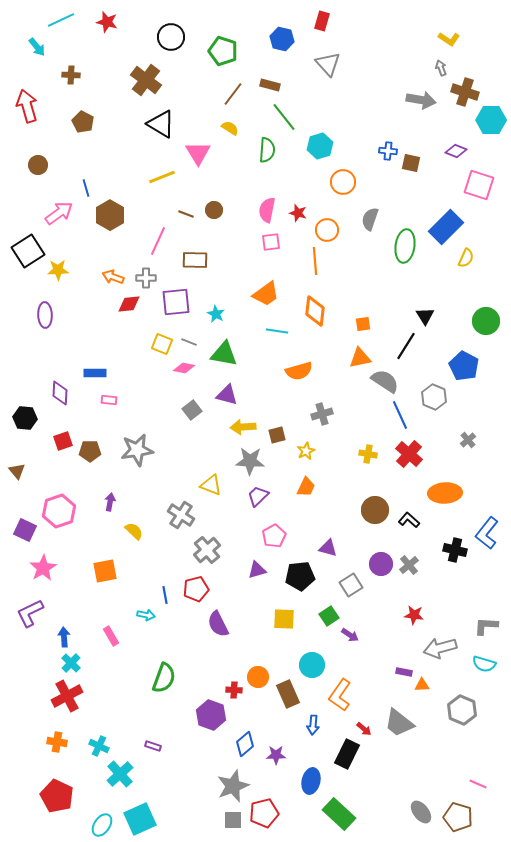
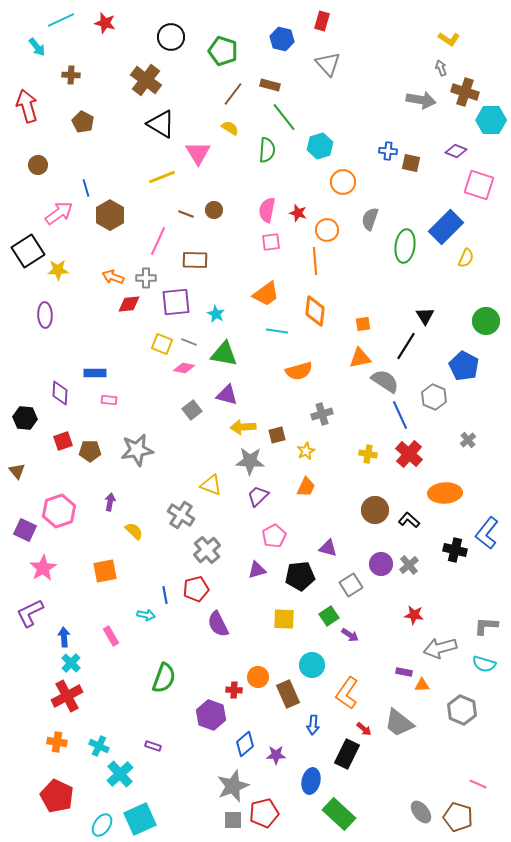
red star at (107, 22): moved 2 px left, 1 px down
orange L-shape at (340, 695): moved 7 px right, 2 px up
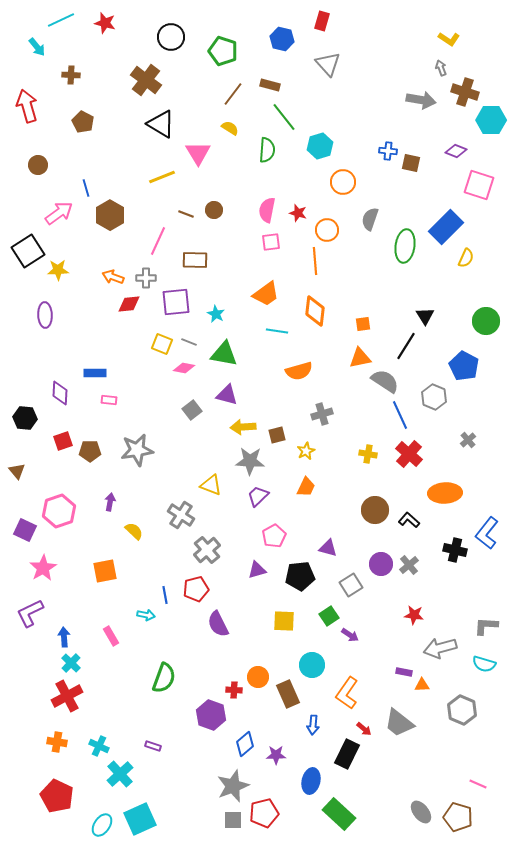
yellow square at (284, 619): moved 2 px down
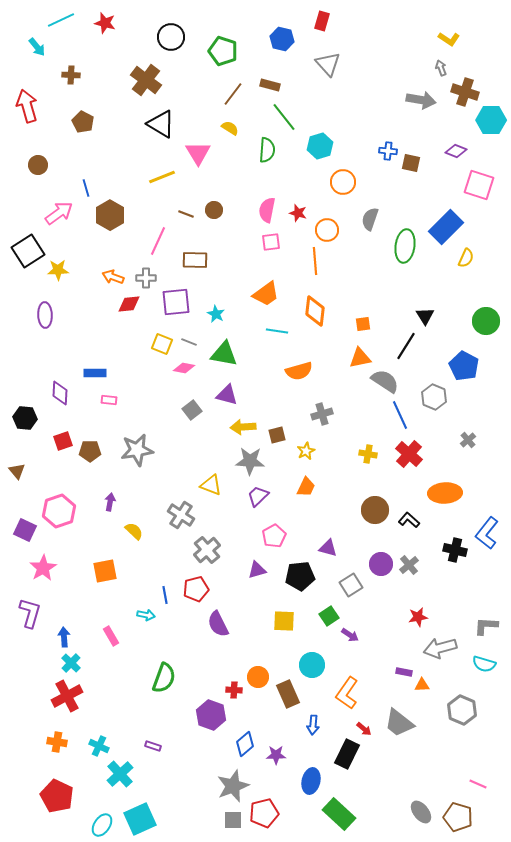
purple L-shape at (30, 613): rotated 132 degrees clockwise
red star at (414, 615): moved 4 px right, 2 px down; rotated 18 degrees counterclockwise
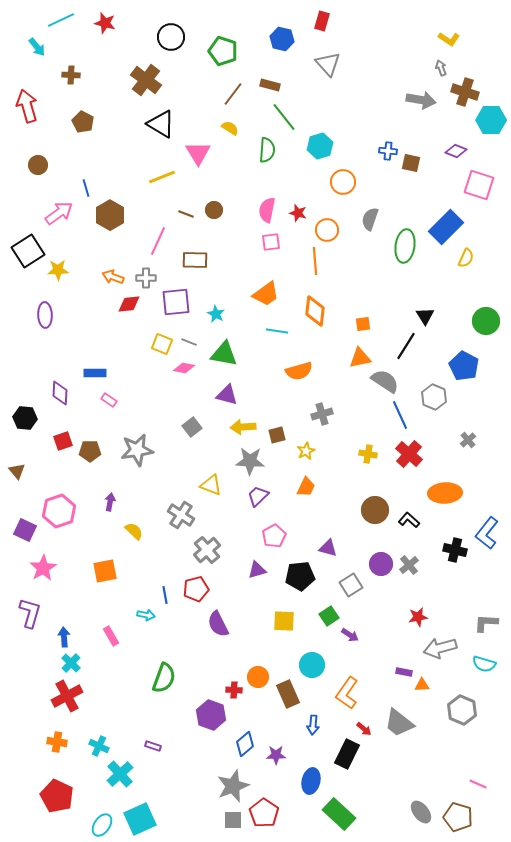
pink rectangle at (109, 400): rotated 28 degrees clockwise
gray square at (192, 410): moved 17 px down
gray L-shape at (486, 626): moved 3 px up
red pentagon at (264, 813): rotated 24 degrees counterclockwise
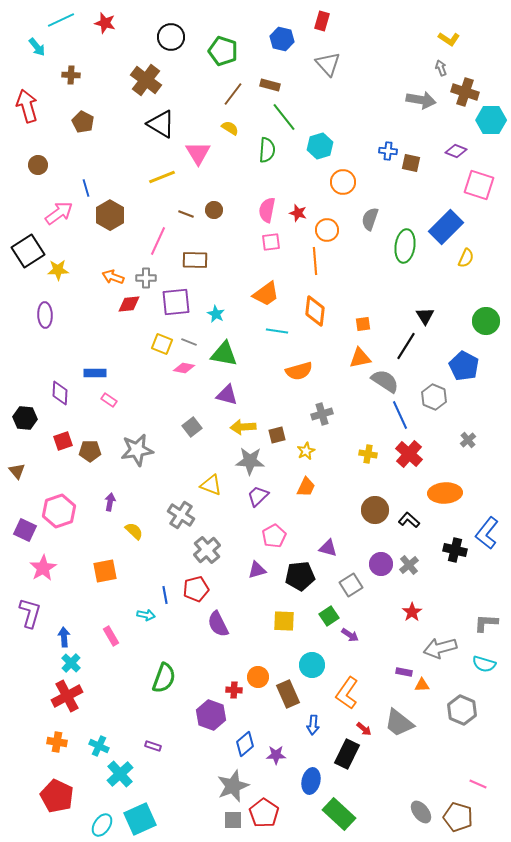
red star at (418, 617): moved 6 px left, 5 px up; rotated 24 degrees counterclockwise
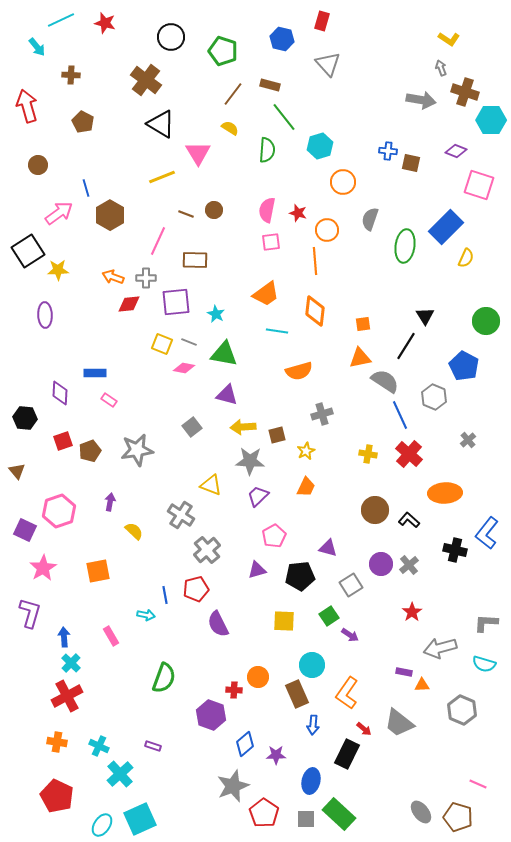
brown pentagon at (90, 451): rotated 20 degrees counterclockwise
orange square at (105, 571): moved 7 px left
brown rectangle at (288, 694): moved 9 px right
gray square at (233, 820): moved 73 px right, 1 px up
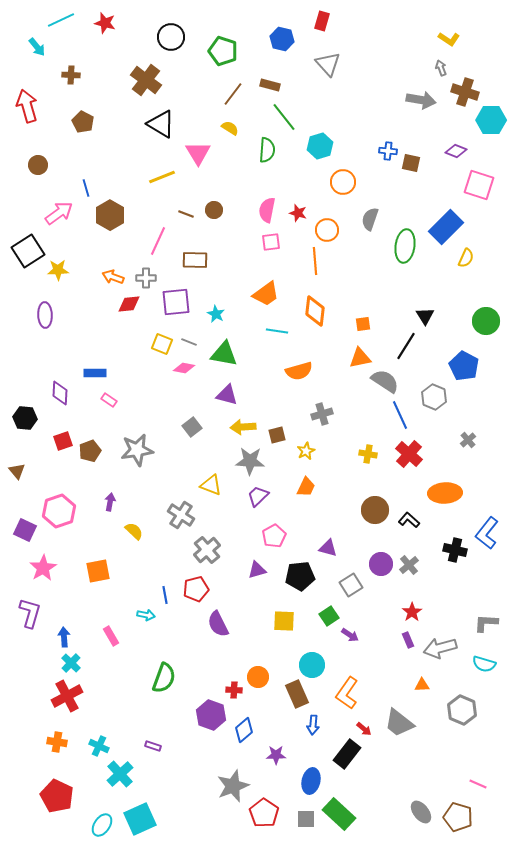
purple rectangle at (404, 672): moved 4 px right, 32 px up; rotated 56 degrees clockwise
blue diamond at (245, 744): moved 1 px left, 14 px up
black rectangle at (347, 754): rotated 12 degrees clockwise
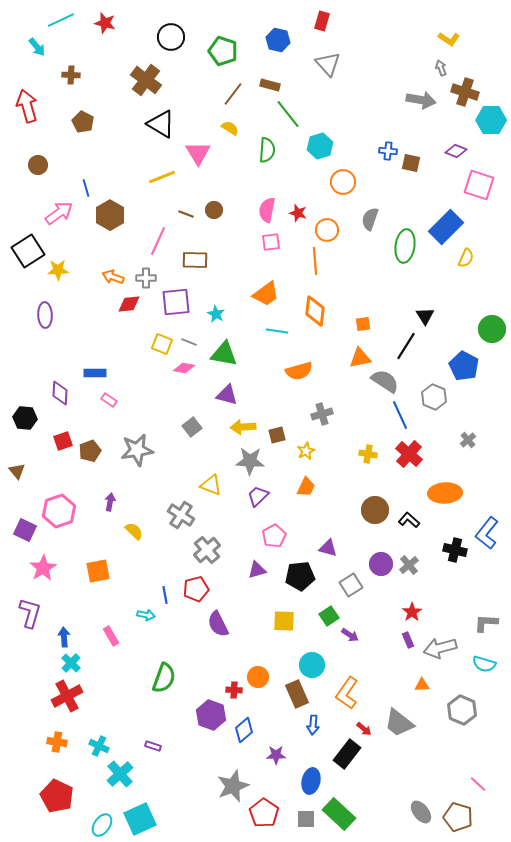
blue hexagon at (282, 39): moved 4 px left, 1 px down
green line at (284, 117): moved 4 px right, 3 px up
green circle at (486, 321): moved 6 px right, 8 px down
pink line at (478, 784): rotated 18 degrees clockwise
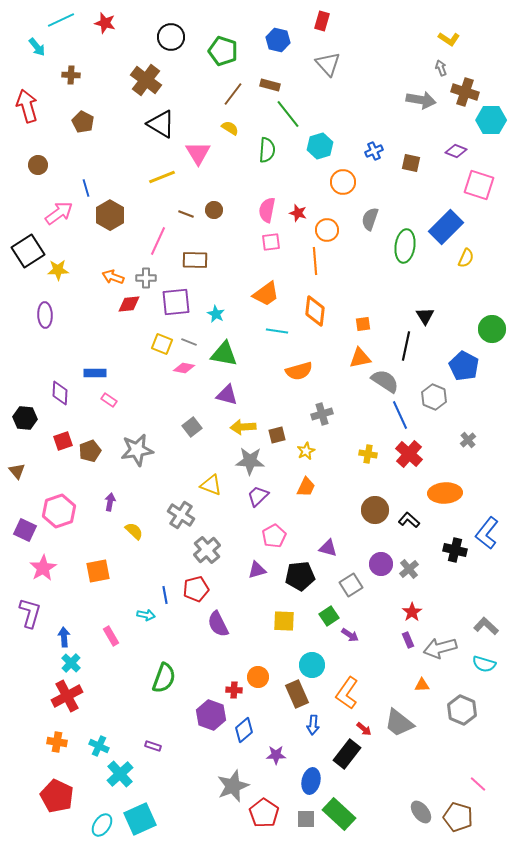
blue cross at (388, 151): moved 14 px left; rotated 30 degrees counterclockwise
black line at (406, 346): rotated 20 degrees counterclockwise
gray cross at (409, 565): moved 4 px down
gray L-shape at (486, 623): moved 3 px down; rotated 40 degrees clockwise
